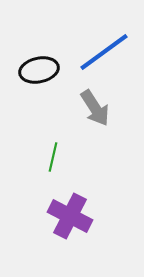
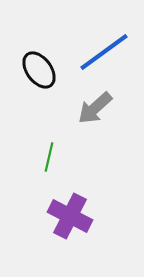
black ellipse: rotated 66 degrees clockwise
gray arrow: rotated 81 degrees clockwise
green line: moved 4 px left
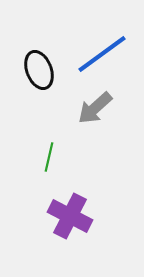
blue line: moved 2 px left, 2 px down
black ellipse: rotated 15 degrees clockwise
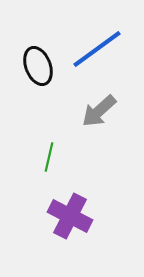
blue line: moved 5 px left, 5 px up
black ellipse: moved 1 px left, 4 px up
gray arrow: moved 4 px right, 3 px down
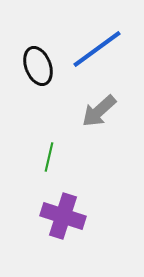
purple cross: moved 7 px left; rotated 9 degrees counterclockwise
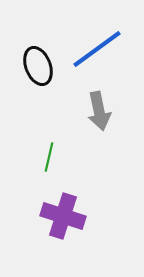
gray arrow: rotated 60 degrees counterclockwise
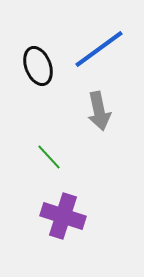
blue line: moved 2 px right
green line: rotated 56 degrees counterclockwise
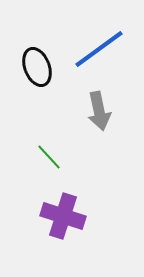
black ellipse: moved 1 px left, 1 px down
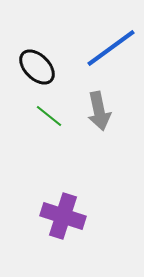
blue line: moved 12 px right, 1 px up
black ellipse: rotated 24 degrees counterclockwise
green line: moved 41 px up; rotated 8 degrees counterclockwise
